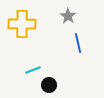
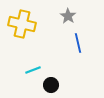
yellow cross: rotated 12 degrees clockwise
black circle: moved 2 px right
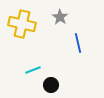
gray star: moved 8 px left, 1 px down
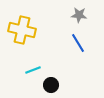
gray star: moved 19 px right, 2 px up; rotated 28 degrees counterclockwise
yellow cross: moved 6 px down
blue line: rotated 18 degrees counterclockwise
